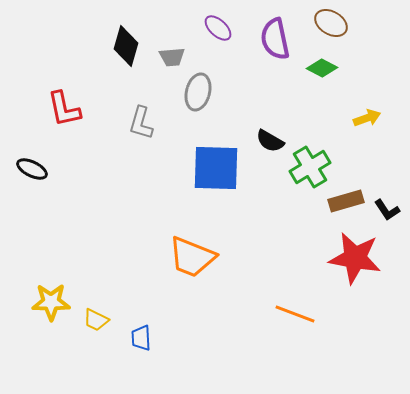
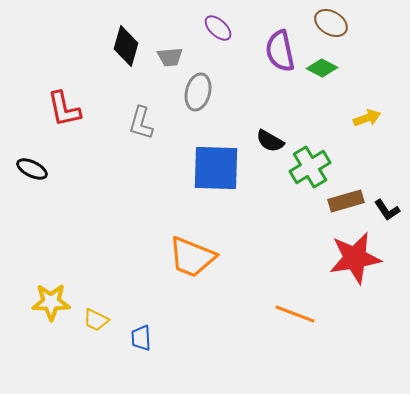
purple semicircle: moved 5 px right, 12 px down
gray trapezoid: moved 2 px left
red star: rotated 20 degrees counterclockwise
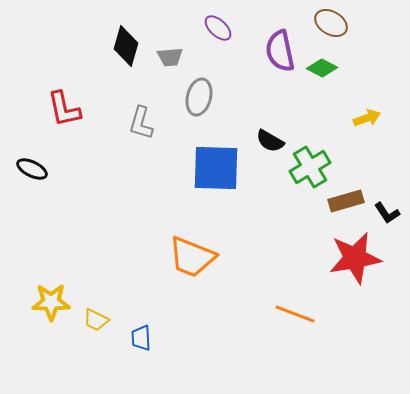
gray ellipse: moved 1 px right, 5 px down
black L-shape: moved 3 px down
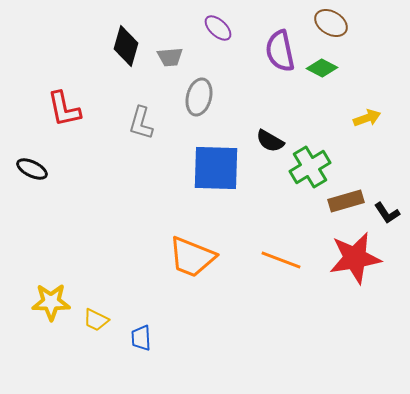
orange line: moved 14 px left, 54 px up
